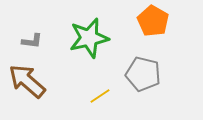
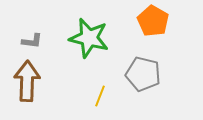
green star: rotated 27 degrees clockwise
brown arrow: rotated 51 degrees clockwise
yellow line: rotated 35 degrees counterclockwise
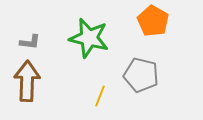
gray L-shape: moved 2 px left, 1 px down
gray pentagon: moved 2 px left, 1 px down
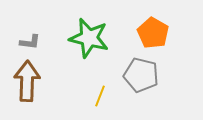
orange pentagon: moved 12 px down
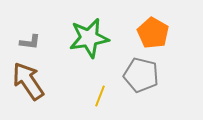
green star: rotated 24 degrees counterclockwise
brown arrow: moved 1 px right; rotated 36 degrees counterclockwise
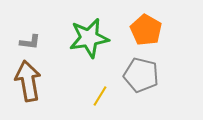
orange pentagon: moved 7 px left, 3 px up
brown arrow: rotated 24 degrees clockwise
yellow line: rotated 10 degrees clockwise
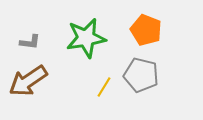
orange pentagon: rotated 8 degrees counterclockwise
green star: moved 3 px left
brown arrow: rotated 114 degrees counterclockwise
yellow line: moved 4 px right, 9 px up
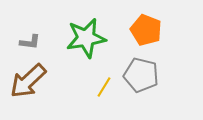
brown arrow: rotated 9 degrees counterclockwise
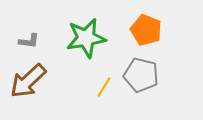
gray L-shape: moved 1 px left, 1 px up
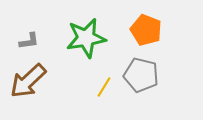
gray L-shape: rotated 15 degrees counterclockwise
